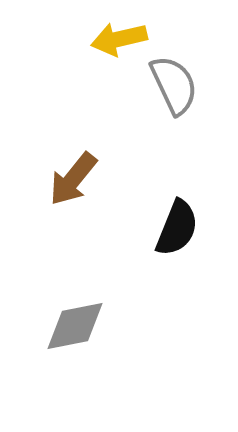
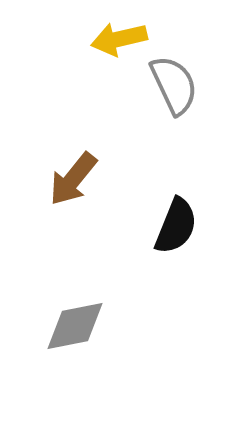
black semicircle: moved 1 px left, 2 px up
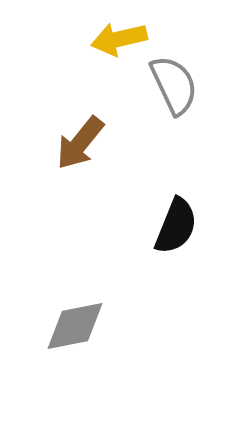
brown arrow: moved 7 px right, 36 px up
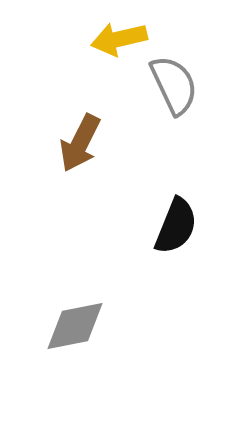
brown arrow: rotated 12 degrees counterclockwise
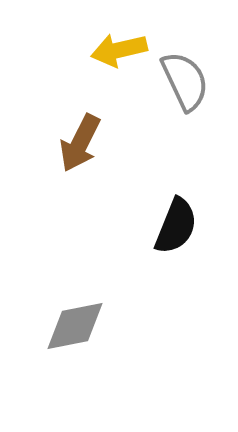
yellow arrow: moved 11 px down
gray semicircle: moved 11 px right, 4 px up
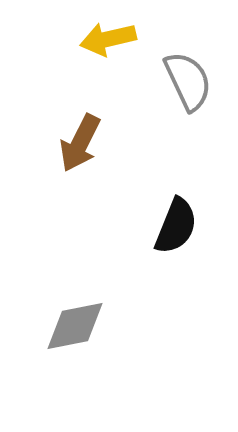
yellow arrow: moved 11 px left, 11 px up
gray semicircle: moved 3 px right
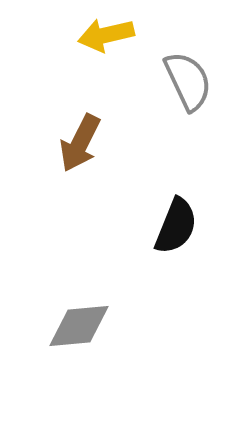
yellow arrow: moved 2 px left, 4 px up
gray diamond: moved 4 px right; rotated 6 degrees clockwise
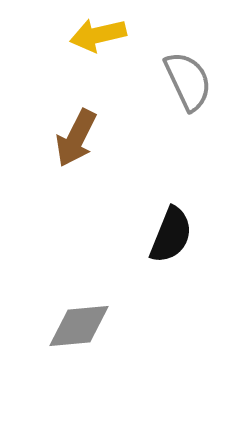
yellow arrow: moved 8 px left
brown arrow: moved 4 px left, 5 px up
black semicircle: moved 5 px left, 9 px down
